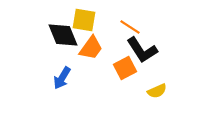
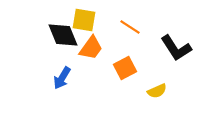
black L-shape: moved 34 px right, 2 px up
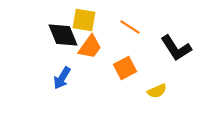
orange trapezoid: moved 1 px left, 1 px up
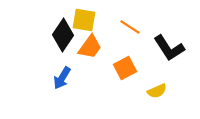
black diamond: rotated 56 degrees clockwise
black L-shape: moved 7 px left
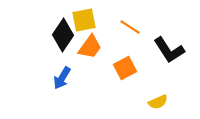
yellow square: rotated 20 degrees counterclockwise
black L-shape: moved 2 px down
yellow semicircle: moved 1 px right, 11 px down
